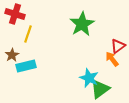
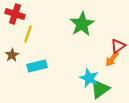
orange arrow: rotated 105 degrees counterclockwise
cyan rectangle: moved 11 px right
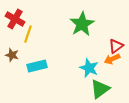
red cross: moved 5 px down; rotated 12 degrees clockwise
red triangle: moved 2 px left
brown star: rotated 24 degrees counterclockwise
orange arrow: rotated 28 degrees clockwise
cyan star: moved 10 px up
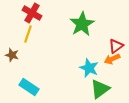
red cross: moved 17 px right, 6 px up
cyan rectangle: moved 8 px left, 21 px down; rotated 48 degrees clockwise
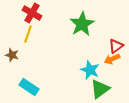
cyan star: moved 1 px right, 2 px down
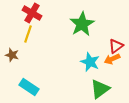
cyan star: moved 8 px up
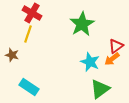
orange arrow: rotated 14 degrees counterclockwise
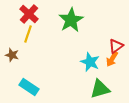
red cross: moved 3 px left, 1 px down; rotated 12 degrees clockwise
green star: moved 11 px left, 4 px up
orange arrow: rotated 21 degrees counterclockwise
green triangle: rotated 20 degrees clockwise
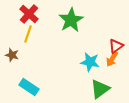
cyan star: rotated 12 degrees counterclockwise
green triangle: rotated 20 degrees counterclockwise
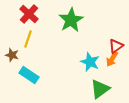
yellow line: moved 5 px down
cyan star: rotated 12 degrees clockwise
cyan rectangle: moved 12 px up
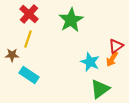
brown star: rotated 16 degrees counterclockwise
